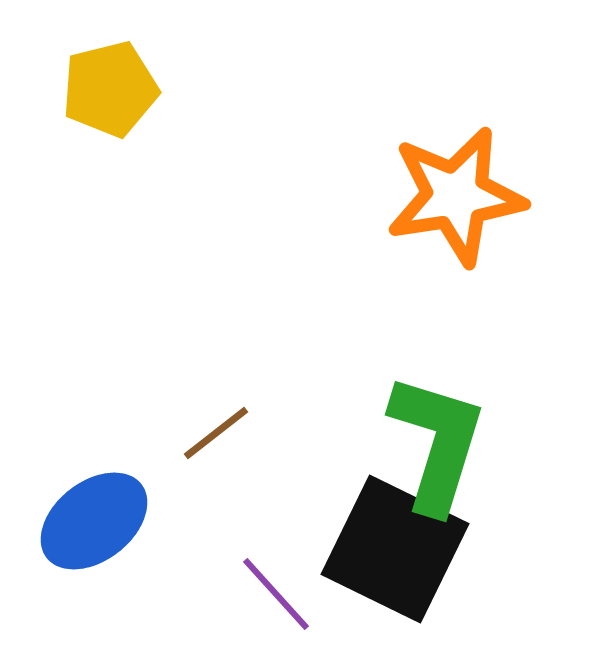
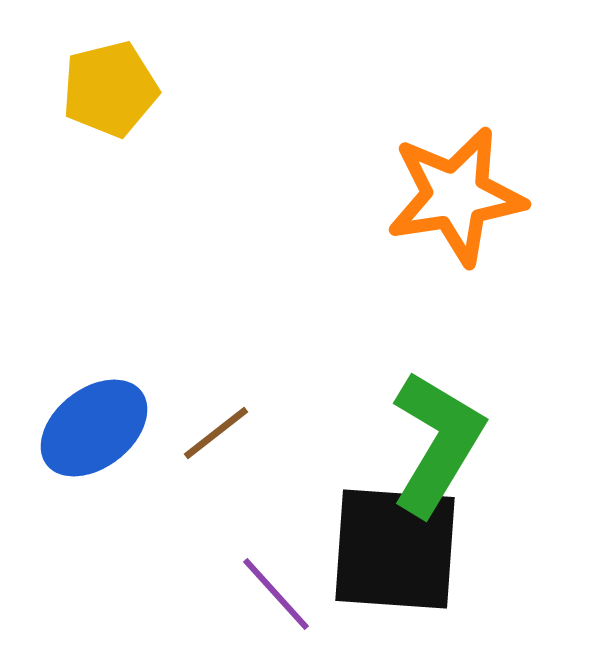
green L-shape: rotated 14 degrees clockwise
blue ellipse: moved 93 px up
black square: rotated 22 degrees counterclockwise
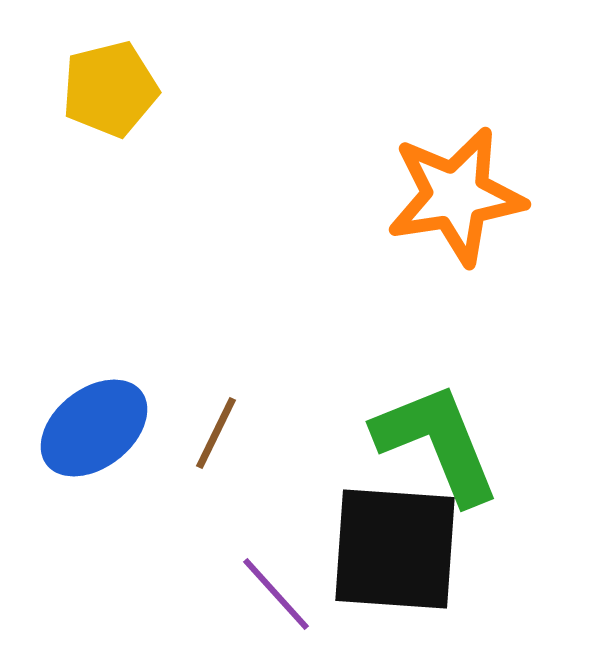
brown line: rotated 26 degrees counterclockwise
green L-shape: rotated 53 degrees counterclockwise
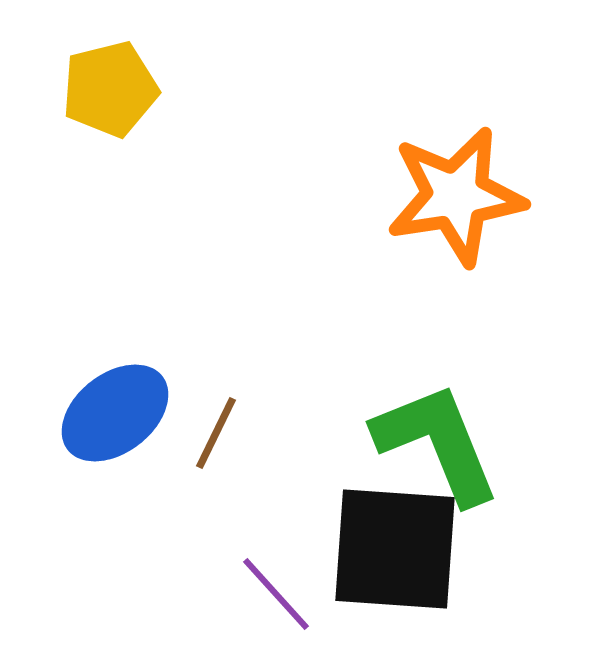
blue ellipse: moved 21 px right, 15 px up
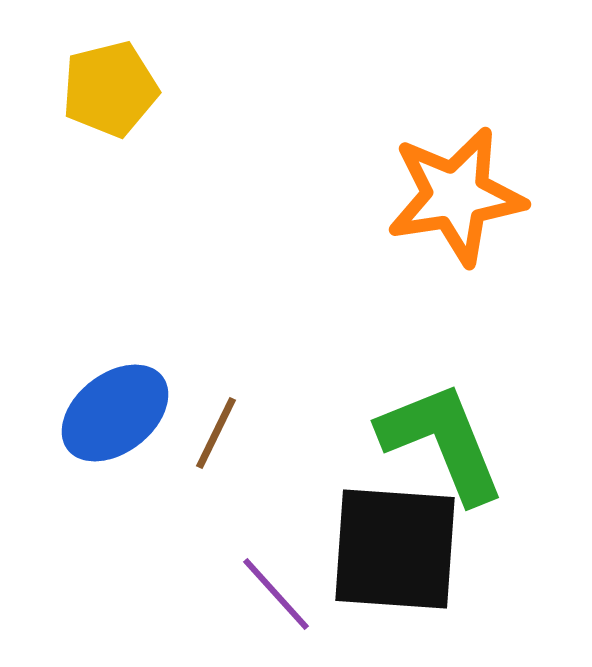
green L-shape: moved 5 px right, 1 px up
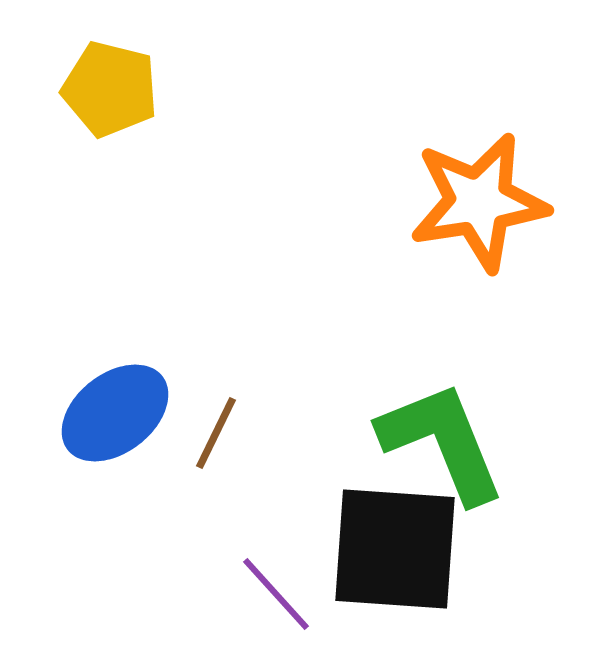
yellow pentagon: rotated 28 degrees clockwise
orange star: moved 23 px right, 6 px down
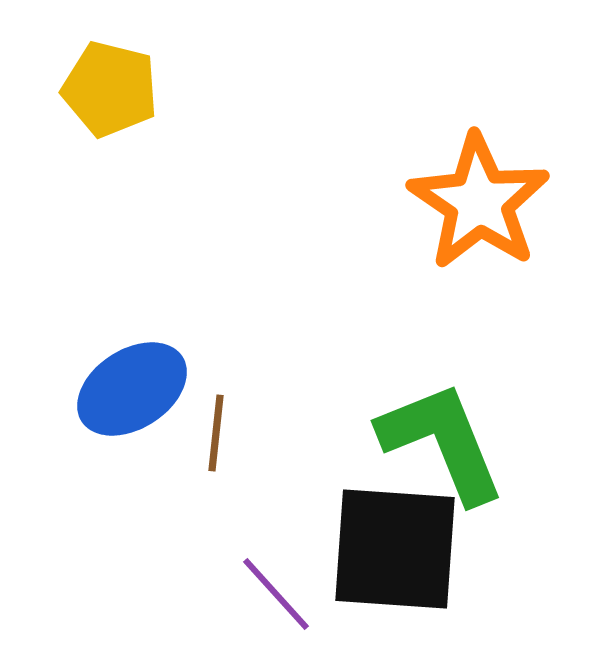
orange star: rotated 29 degrees counterclockwise
blue ellipse: moved 17 px right, 24 px up; rotated 5 degrees clockwise
brown line: rotated 20 degrees counterclockwise
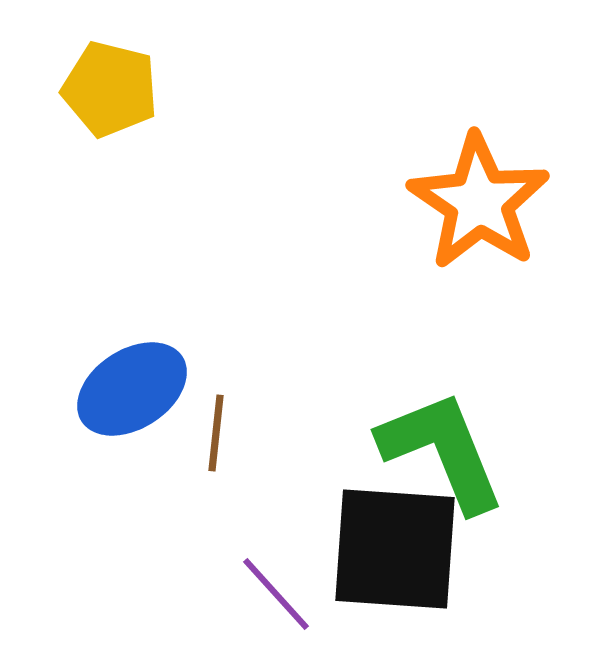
green L-shape: moved 9 px down
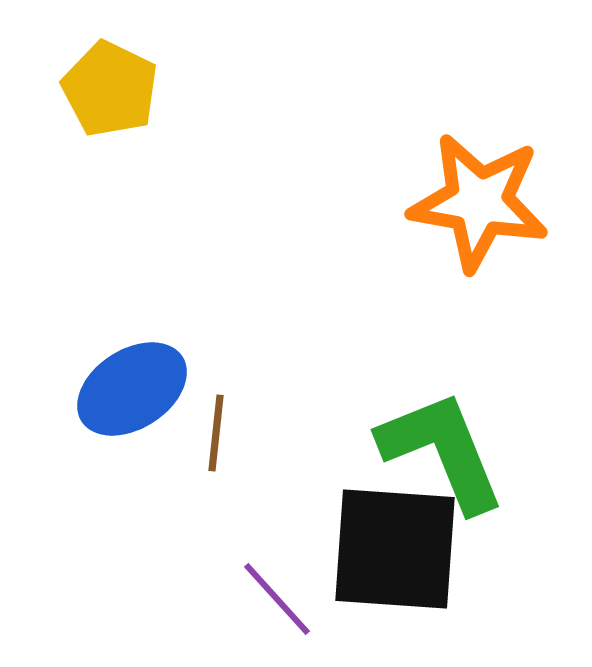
yellow pentagon: rotated 12 degrees clockwise
orange star: rotated 24 degrees counterclockwise
purple line: moved 1 px right, 5 px down
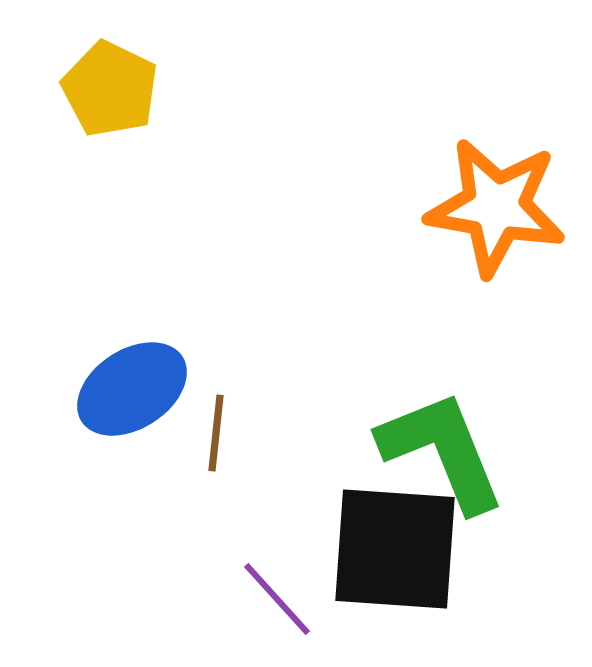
orange star: moved 17 px right, 5 px down
